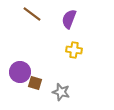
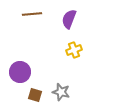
brown line: rotated 42 degrees counterclockwise
yellow cross: rotated 28 degrees counterclockwise
brown square: moved 12 px down
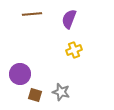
purple circle: moved 2 px down
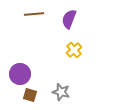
brown line: moved 2 px right
yellow cross: rotated 21 degrees counterclockwise
brown square: moved 5 px left
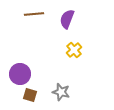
purple semicircle: moved 2 px left
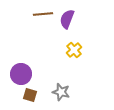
brown line: moved 9 px right
purple circle: moved 1 px right
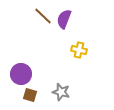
brown line: moved 2 px down; rotated 48 degrees clockwise
purple semicircle: moved 3 px left
yellow cross: moved 5 px right; rotated 35 degrees counterclockwise
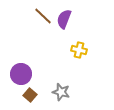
brown square: rotated 24 degrees clockwise
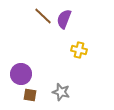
brown square: rotated 32 degrees counterclockwise
